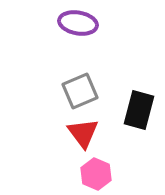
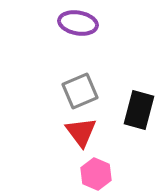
red triangle: moved 2 px left, 1 px up
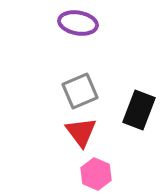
black rectangle: rotated 6 degrees clockwise
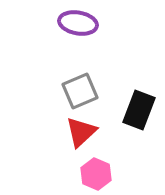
red triangle: rotated 24 degrees clockwise
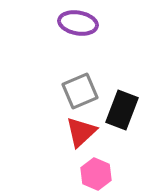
black rectangle: moved 17 px left
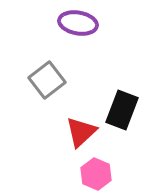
gray square: moved 33 px left, 11 px up; rotated 15 degrees counterclockwise
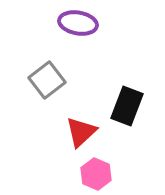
black rectangle: moved 5 px right, 4 px up
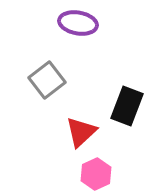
pink hexagon: rotated 12 degrees clockwise
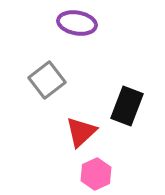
purple ellipse: moved 1 px left
